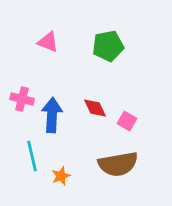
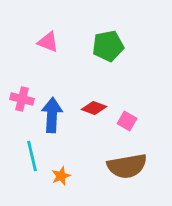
red diamond: moved 1 px left; rotated 45 degrees counterclockwise
brown semicircle: moved 9 px right, 2 px down
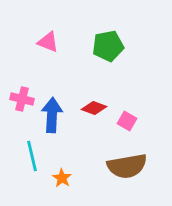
orange star: moved 1 px right, 2 px down; rotated 18 degrees counterclockwise
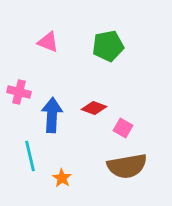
pink cross: moved 3 px left, 7 px up
pink square: moved 4 px left, 7 px down
cyan line: moved 2 px left
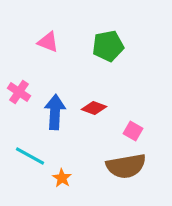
pink cross: rotated 20 degrees clockwise
blue arrow: moved 3 px right, 3 px up
pink square: moved 10 px right, 3 px down
cyan line: rotated 48 degrees counterclockwise
brown semicircle: moved 1 px left
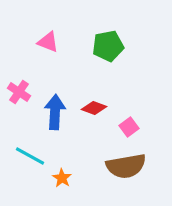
pink square: moved 4 px left, 4 px up; rotated 24 degrees clockwise
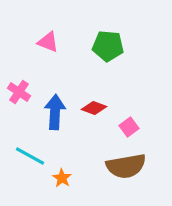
green pentagon: rotated 16 degrees clockwise
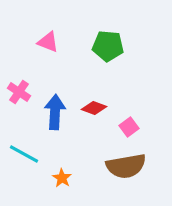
cyan line: moved 6 px left, 2 px up
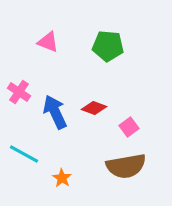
blue arrow: rotated 28 degrees counterclockwise
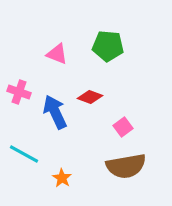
pink triangle: moved 9 px right, 12 px down
pink cross: rotated 15 degrees counterclockwise
red diamond: moved 4 px left, 11 px up
pink square: moved 6 px left
